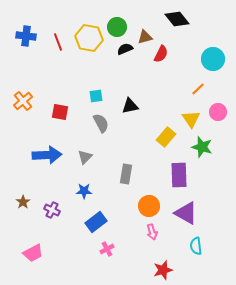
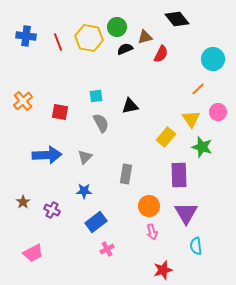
purple triangle: rotated 30 degrees clockwise
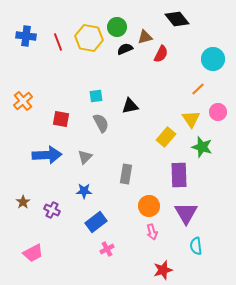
red square: moved 1 px right, 7 px down
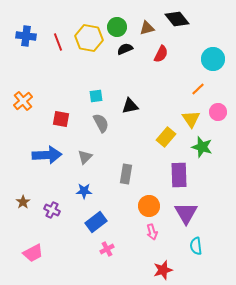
brown triangle: moved 2 px right, 9 px up
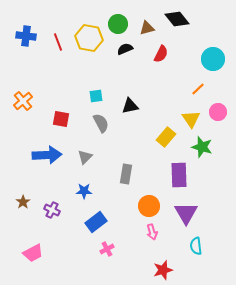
green circle: moved 1 px right, 3 px up
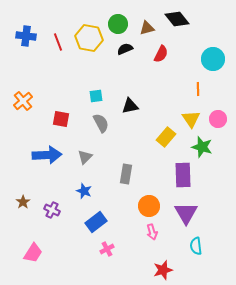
orange line: rotated 48 degrees counterclockwise
pink circle: moved 7 px down
purple rectangle: moved 4 px right
blue star: rotated 21 degrees clockwise
pink trapezoid: rotated 30 degrees counterclockwise
